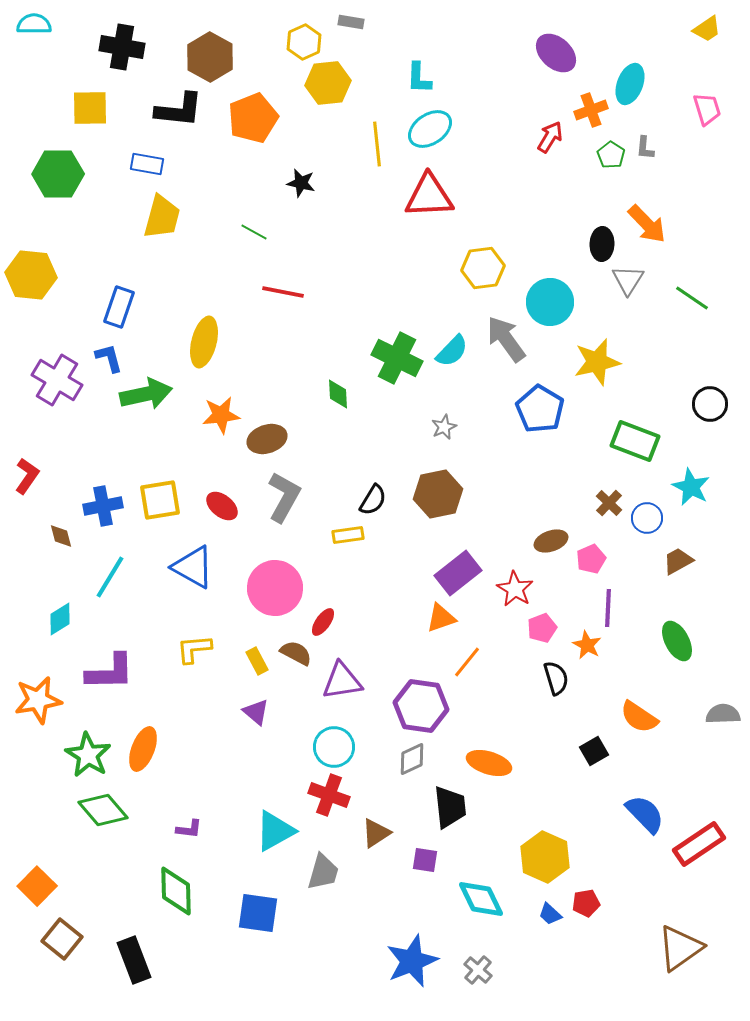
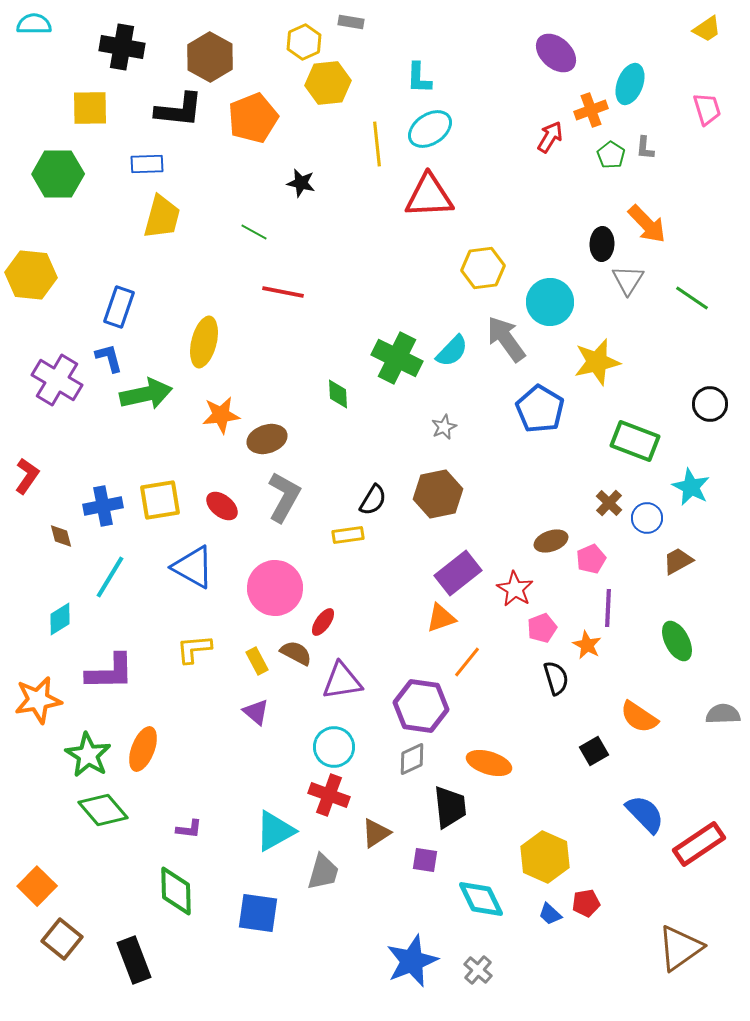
blue rectangle at (147, 164): rotated 12 degrees counterclockwise
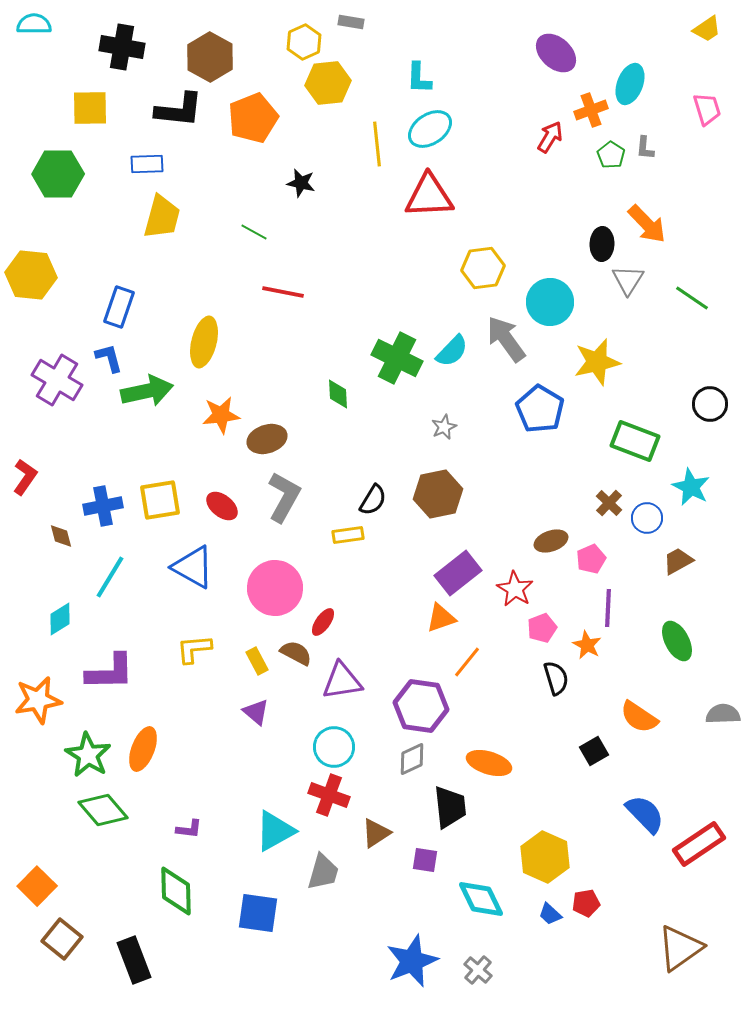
green arrow at (146, 394): moved 1 px right, 3 px up
red L-shape at (27, 476): moved 2 px left, 1 px down
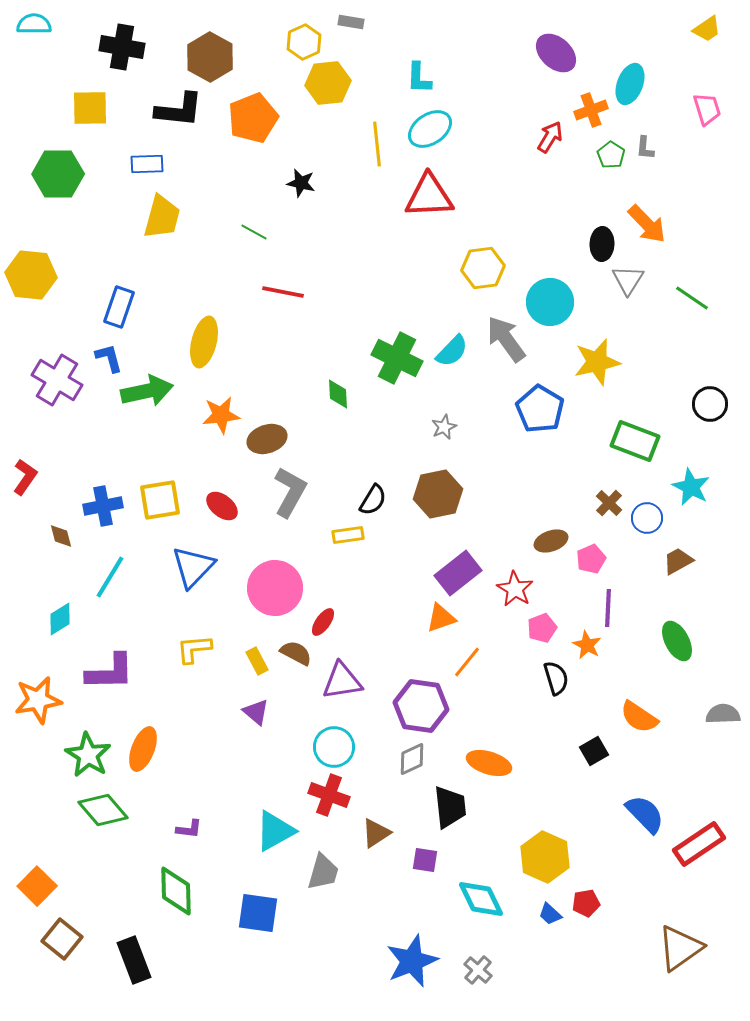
gray L-shape at (284, 497): moved 6 px right, 5 px up
blue triangle at (193, 567): rotated 45 degrees clockwise
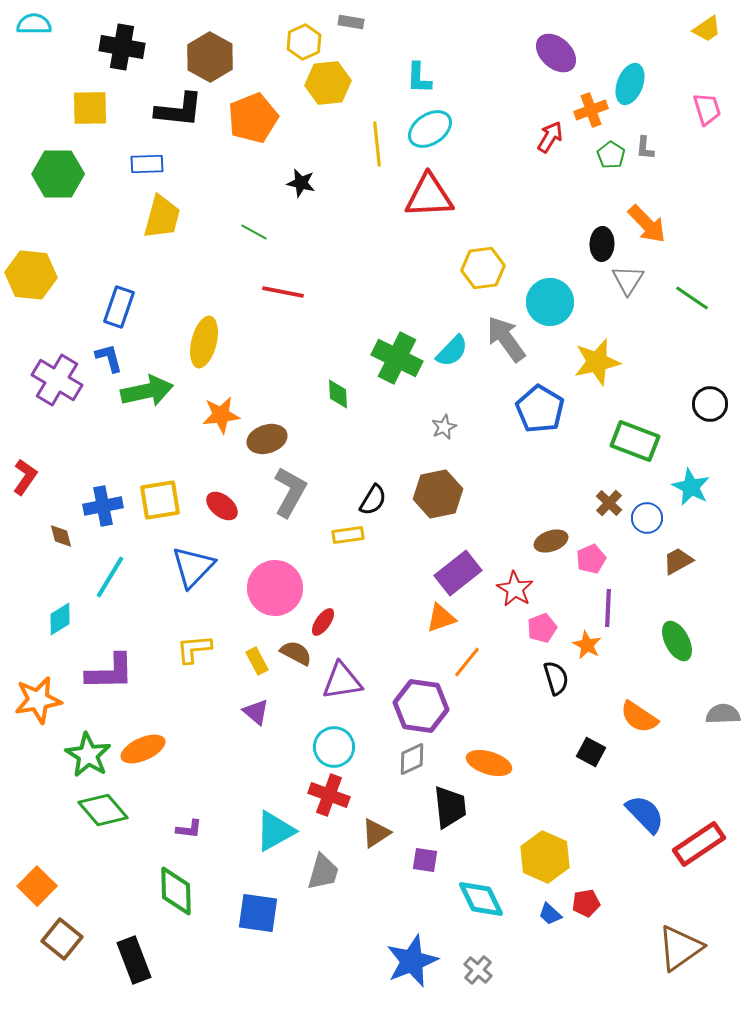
orange ellipse at (143, 749): rotated 45 degrees clockwise
black square at (594, 751): moved 3 px left, 1 px down; rotated 32 degrees counterclockwise
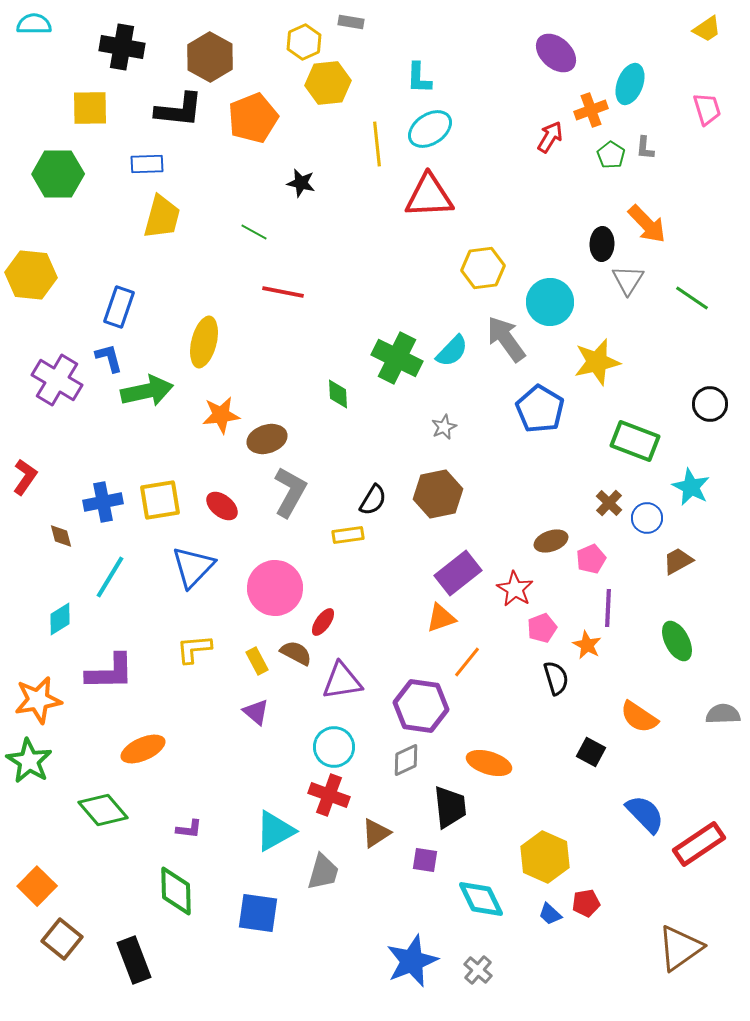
blue cross at (103, 506): moved 4 px up
green star at (88, 755): moved 59 px left, 6 px down
gray diamond at (412, 759): moved 6 px left, 1 px down
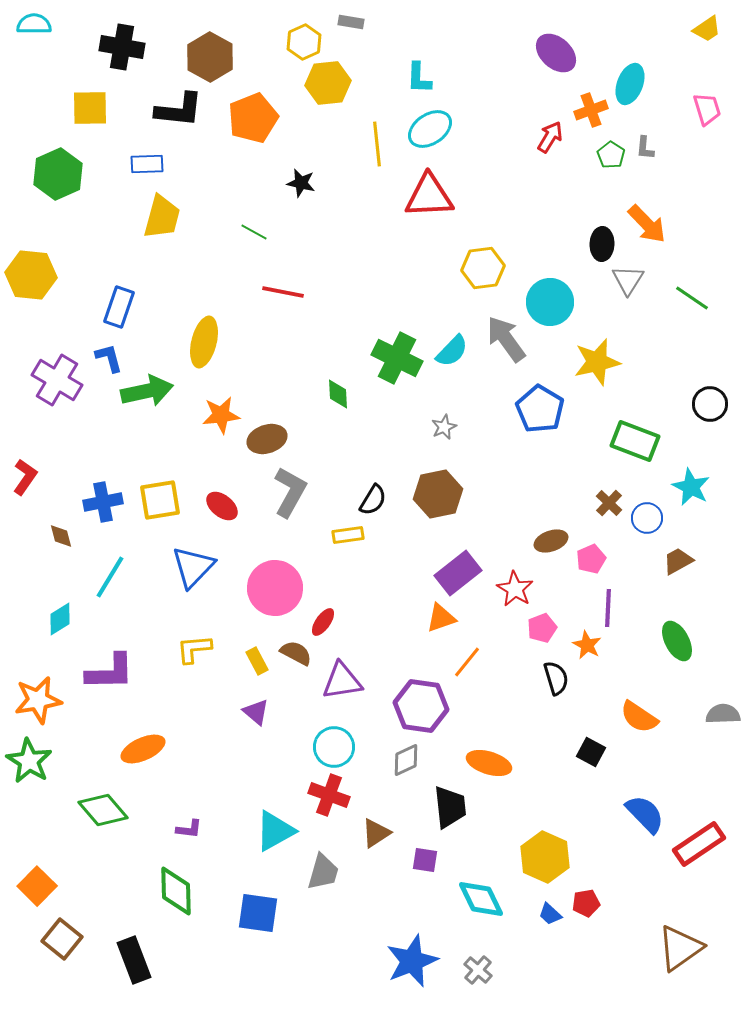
green hexagon at (58, 174): rotated 24 degrees counterclockwise
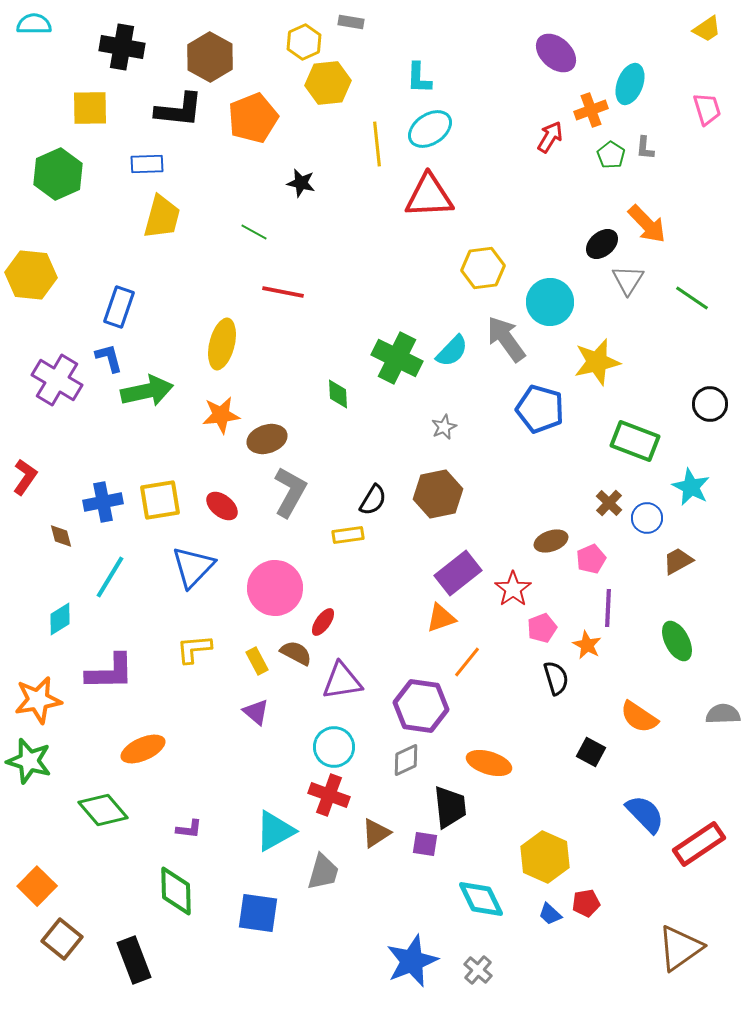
black ellipse at (602, 244): rotated 48 degrees clockwise
yellow ellipse at (204, 342): moved 18 px right, 2 px down
blue pentagon at (540, 409): rotated 15 degrees counterclockwise
red star at (515, 589): moved 2 px left; rotated 6 degrees clockwise
green star at (29, 761): rotated 15 degrees counterclockwise
purple square at (425, 860): moved 16 px up
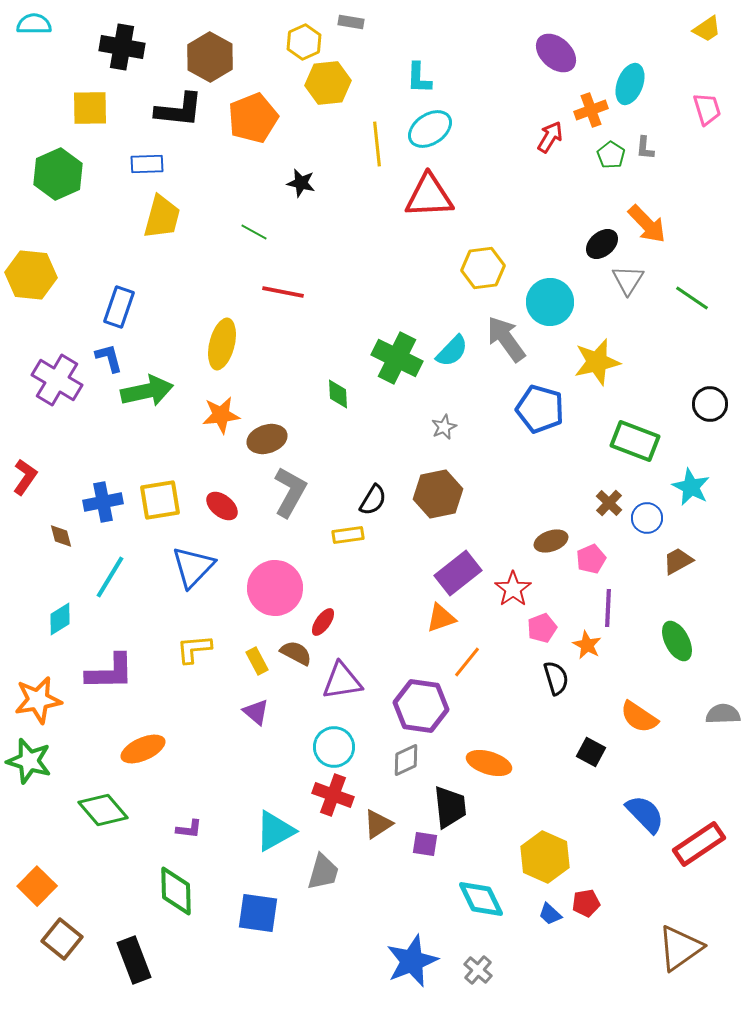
red cross at (329, 795): moved 4 px right
brown triangle at (376, 833): moved 2 px right, 9 px up
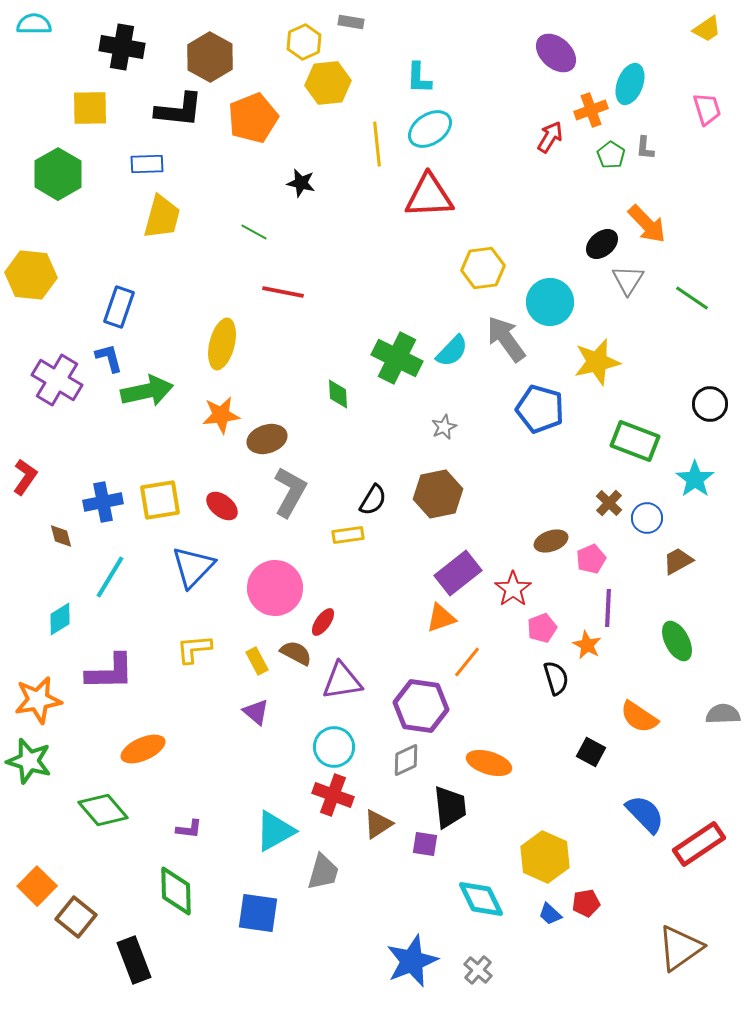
green hexagon at (58, 174): rotated 6 degrees counterclockwise
cyan star at (691, 487): moved 4 px right, 8 px up; rotated 9 degrees clockwise
brown square at (62, 939): moved 14 px right, 22 px up
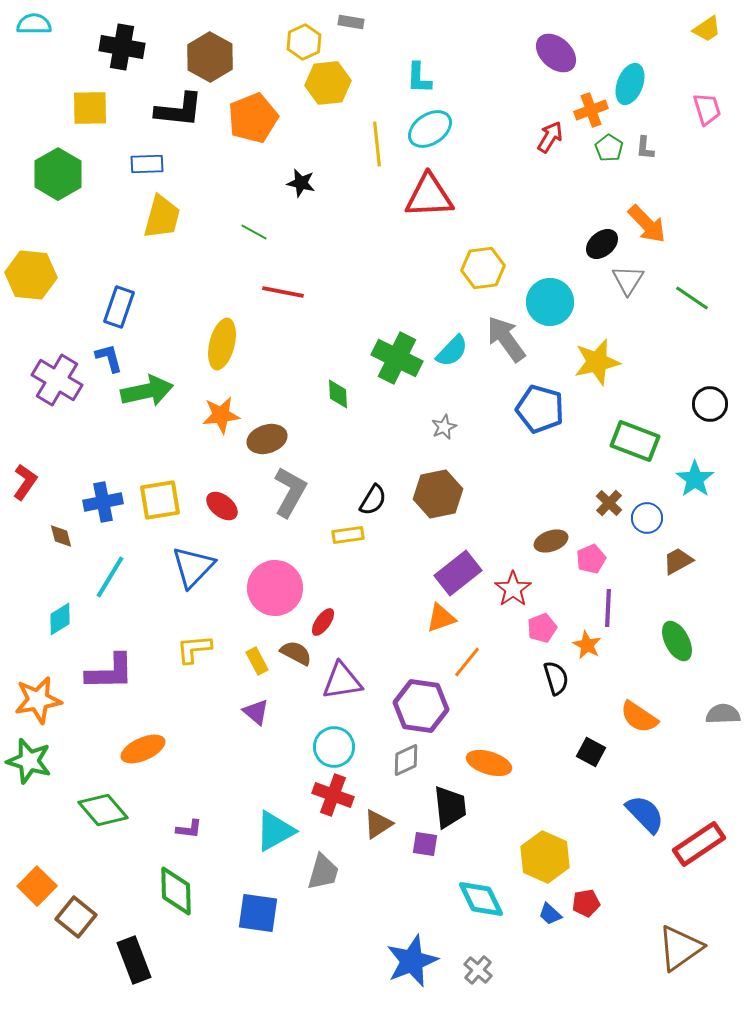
green pentagon at (611, 155): moved 2 px left, 7 px up
red L-shape at (25, 477): moved 5 px down
